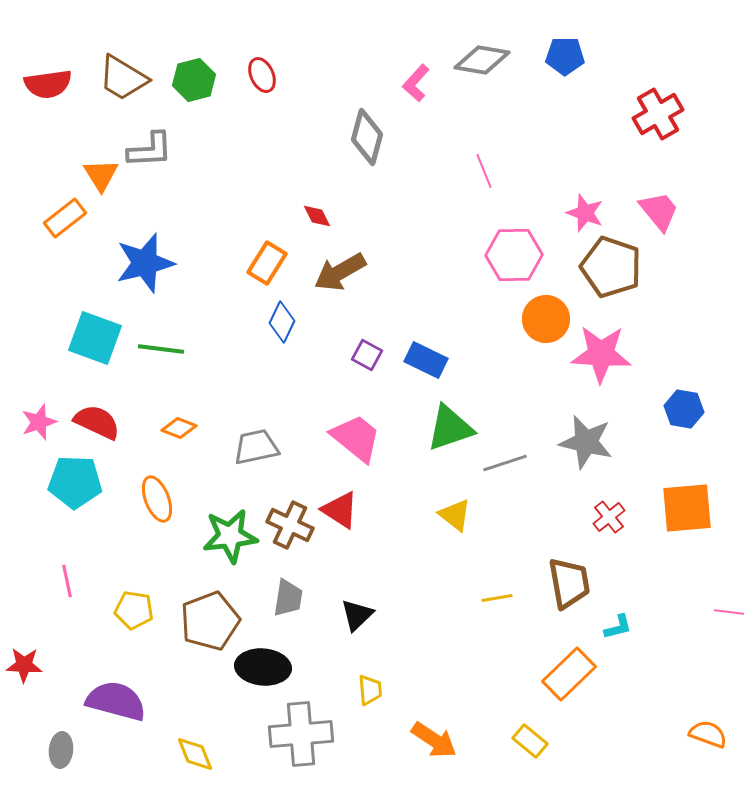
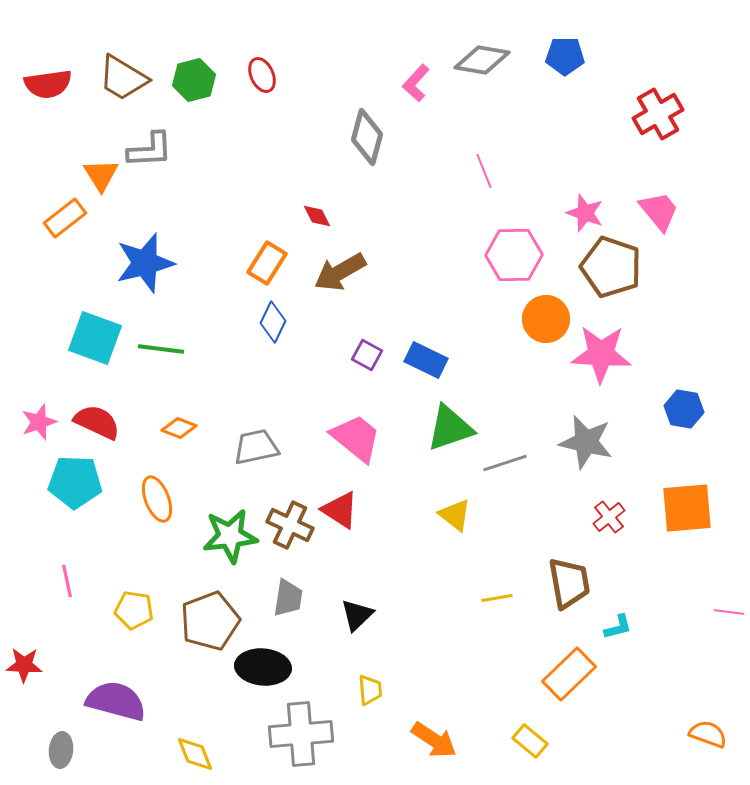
blue diamond at (282, 322): moved 9 px left
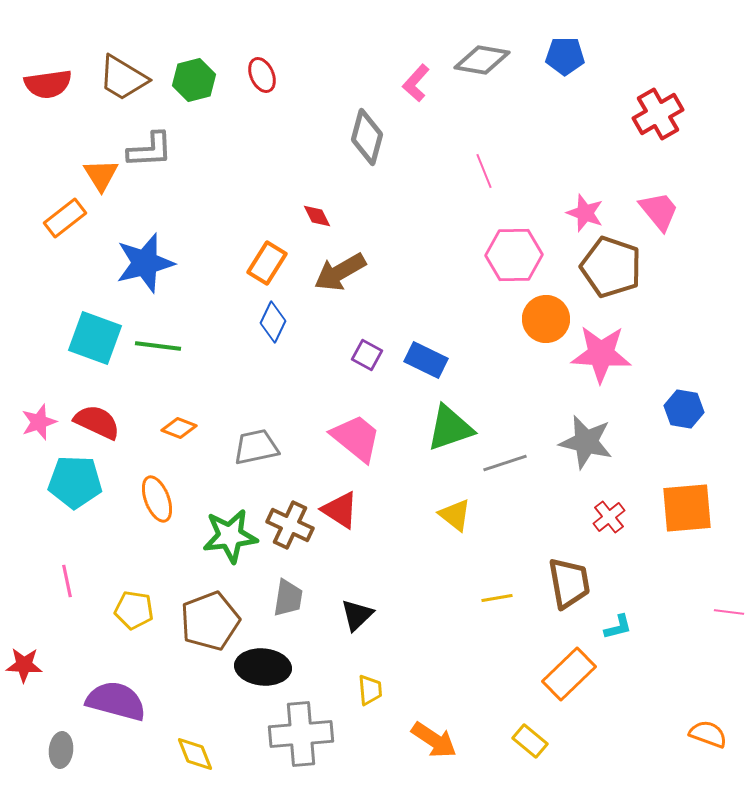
green line at (161, 349): moved 3 px left, 3 px up
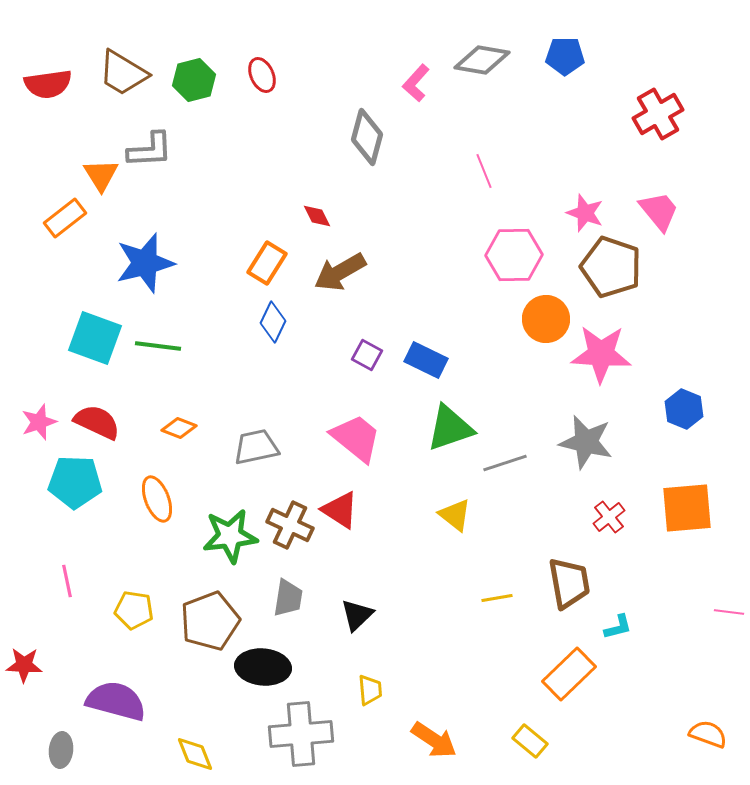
brown trapezoid at (123, 78): moved 5 px up
blue hexagon at (684, 409): rotated 12 degrees clockwise
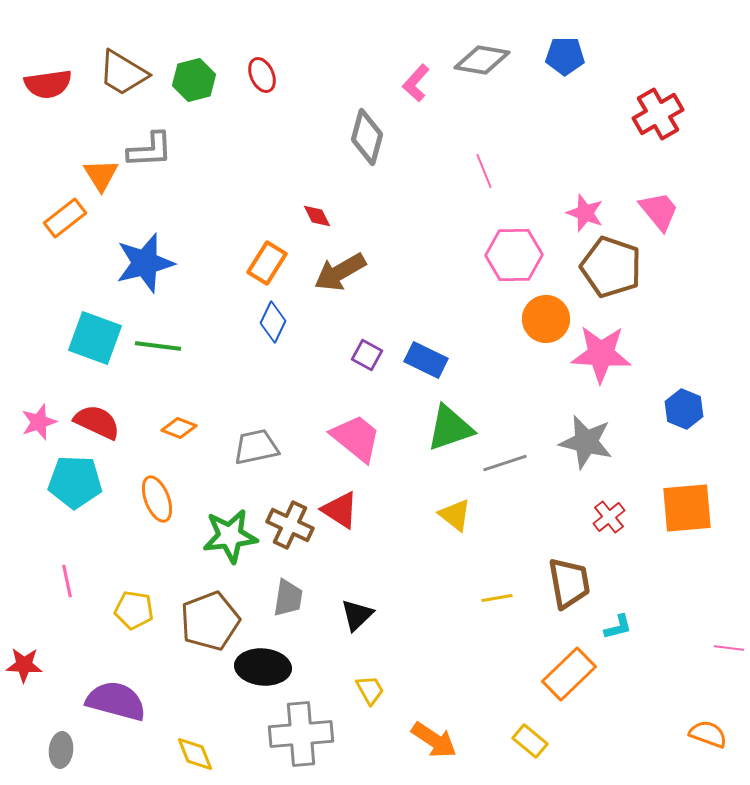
pink line at (729, 612): moved 36 px down
yellow trapezoid at (370, 690): rotated 24 degrees counterclockwise
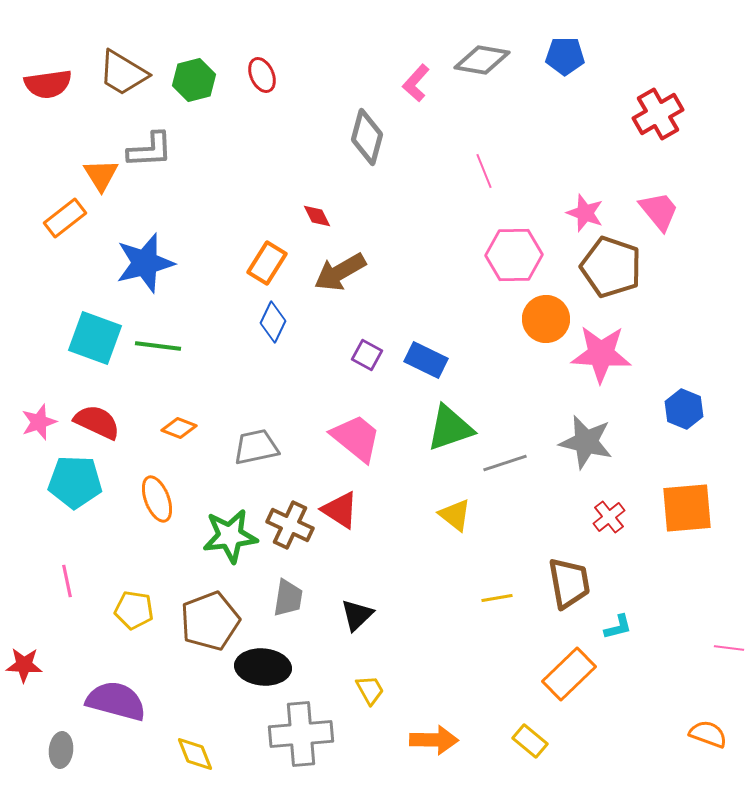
orange arrow at (434, 740): rotated 33 degrees counterclockwise
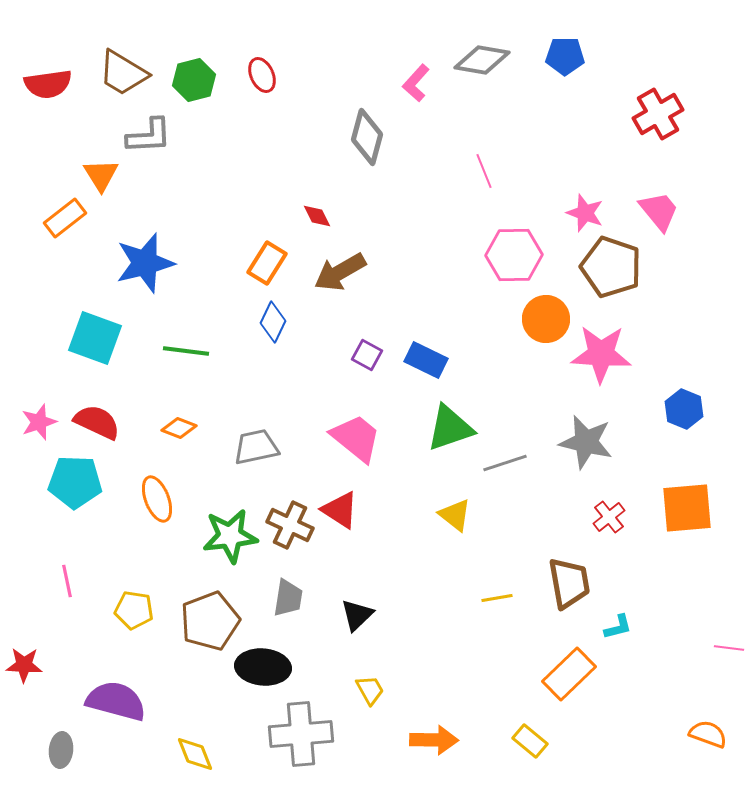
gray L-shape at (150, 150): moved 1 px left, 14 px up
green line at (158, 346): moved 28 px right, 5 px down
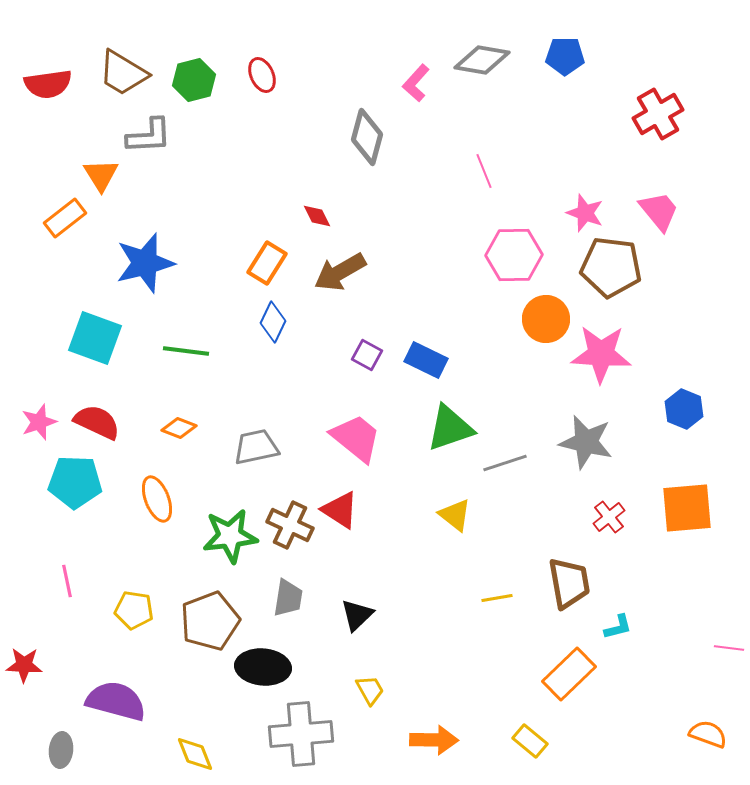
brown pentagon at (611, 267): rotated 12 degrees counterclockwise
